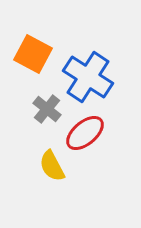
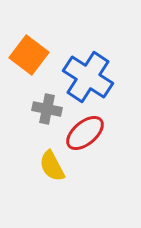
orange square: moved 4 px left, 1 px down; rotated 9 degrees clockwise
gray cross: rotated 28 degrees counterclockwise
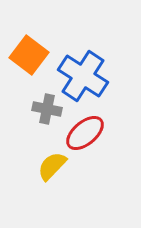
blue cross: moved 5 px left, 1 px up
yellow semicircle: rotated 72 degrees clockwise
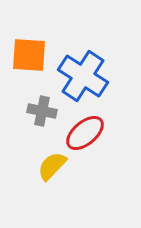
orange square: rotated 33 degrees counterclockwise
gray cross: moved 5 px left, 2 px down
